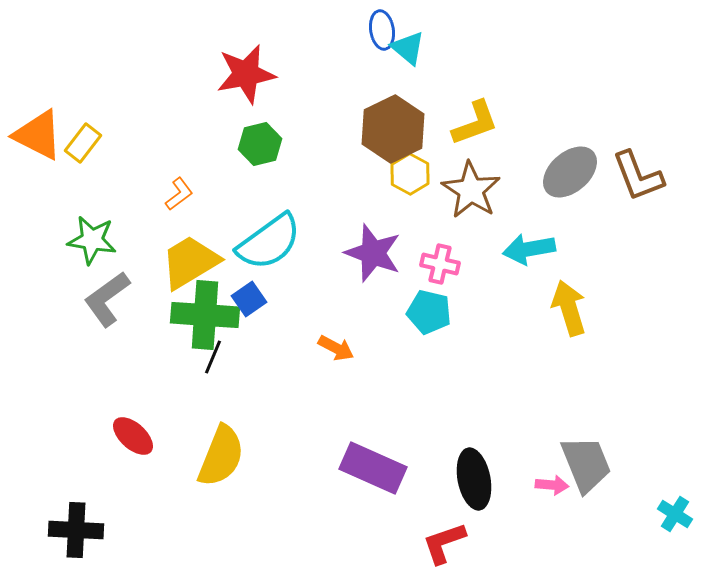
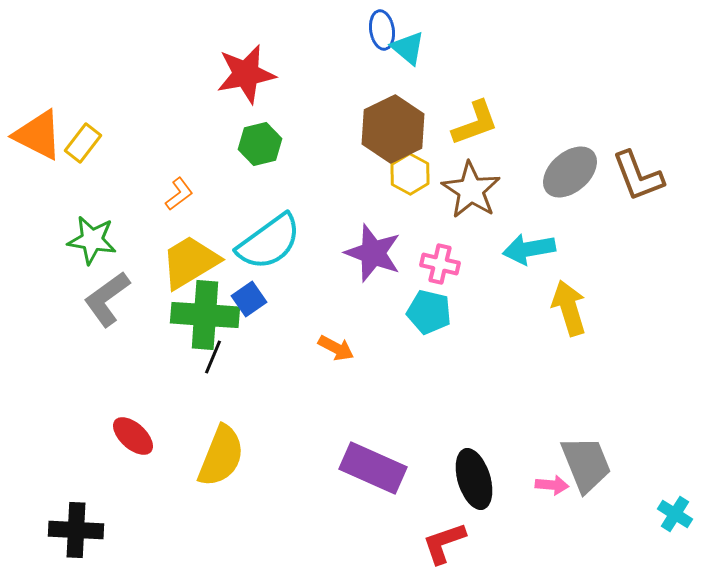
black ellipse: rotated 6 degrees counterclockwise
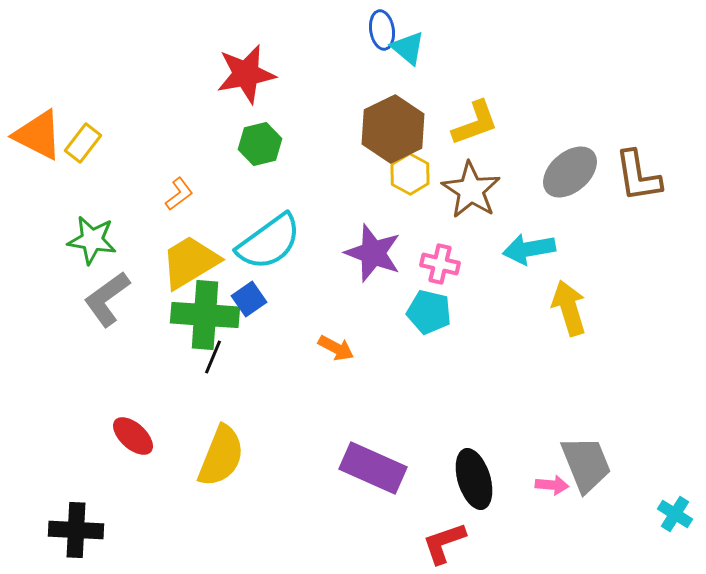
brown L-shape: rotated 12 degrees clockwise
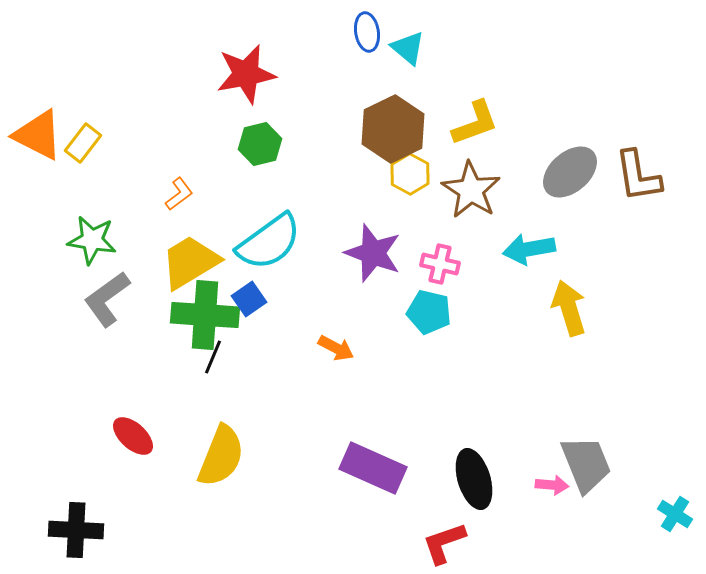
blue ellipse: moved 15 px left, 2 px down
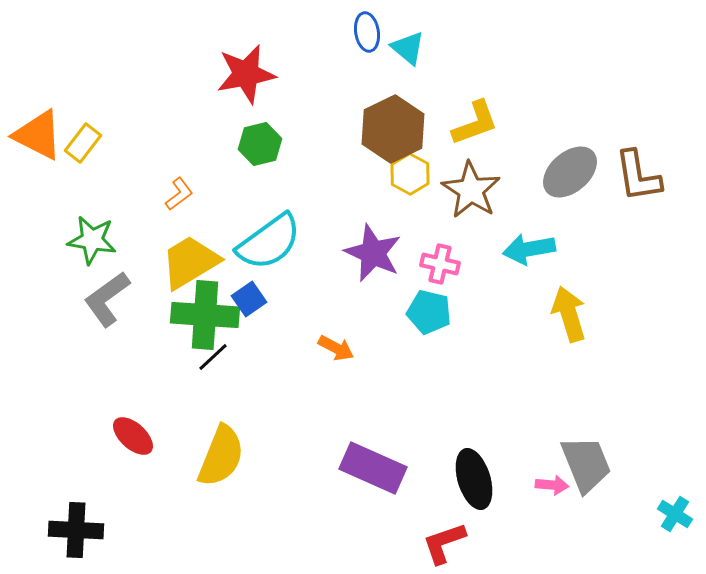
purple star: rotated 4 degrees clockwise
yellow arrow: moved 6 px down
black line: rotated 24 degrees clockwise
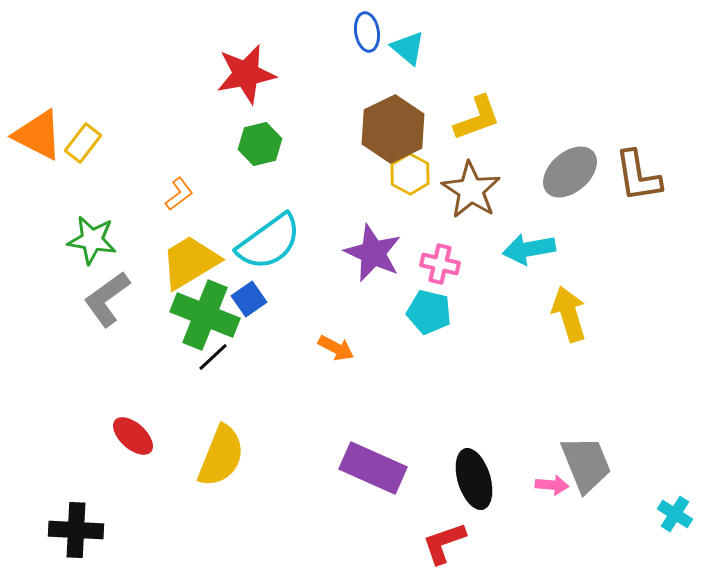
yellow L-shape: moved 2 px right, 5 px up
green cross: rotated 18 degrees clockwise
